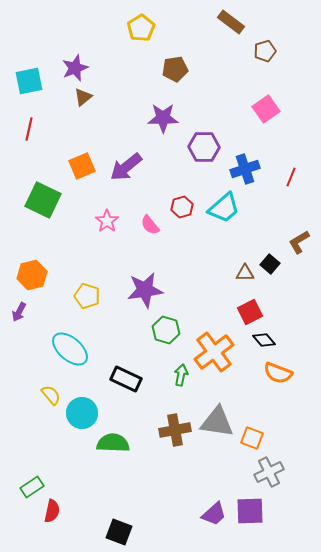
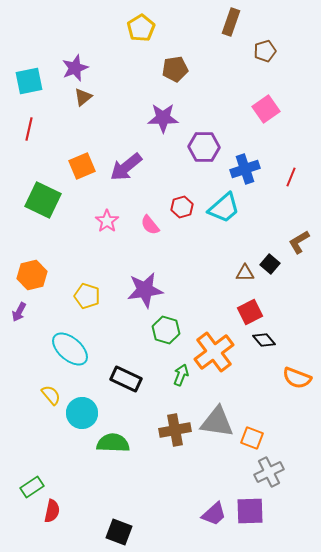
brown rectangle at (231, 22): rotated 72 degrees clockwise
orange semicircle at (278, 373): moved 19 px right, 5 px down
green arrow at (181, 375): rotated 10 degrees clockwise
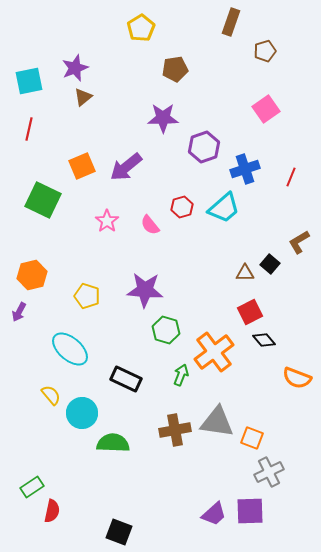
purple hexagon at (204, 147): rotated 20 degrees counterclockwise
purple star at (145, 290): rotated 12 degrees clockwise
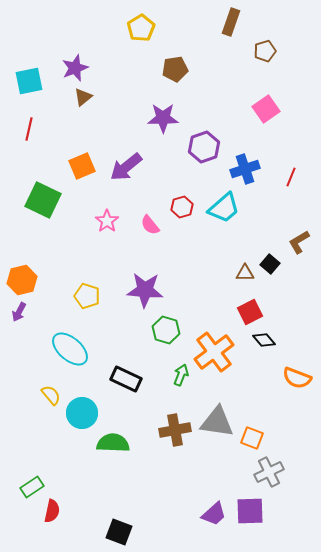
orange hexagon at (32, 275): moved 10 px left, 5 px down
